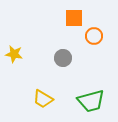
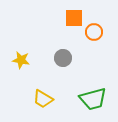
orange circle: moved 4 px up
yellow star: moved 7 px right, 6 px down
green trapezoid: moved 2 px right, 2 px up
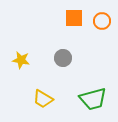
orange circle: moved 8 px right, 11 px up
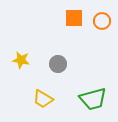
gray circle: moved 5 px left, 6 px down
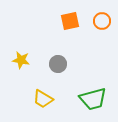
orange square: moved 4 px left, 3 px down; rotated 12 degrees counterclockwise
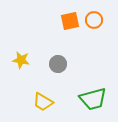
orange circle: moved 8 px left, 1 px up
yellow trapezoid: moved 3 px down
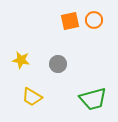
yellow trapezoid: moved 11 px left, 5 px up
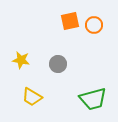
orange circle: moved 5 px down
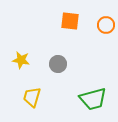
orange square: rotated 18 degrees clockwise
orange circle: moved 12 px right
yellow trapezoid: rotated 75 degrees clockwise
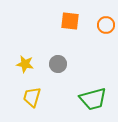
yellow star: moved 4 px right, 4 px down
